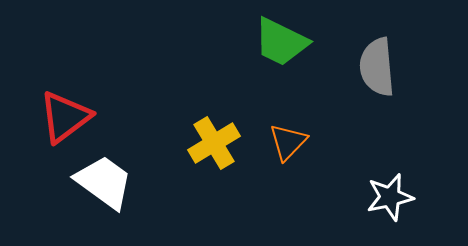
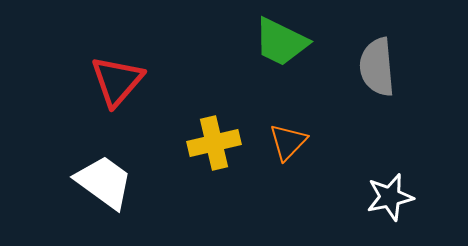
red triangle: moved 52 px right, 36 px up; rotated 12 degrees counterclockwise
yellow cross: rotated 18 degrees clockwise
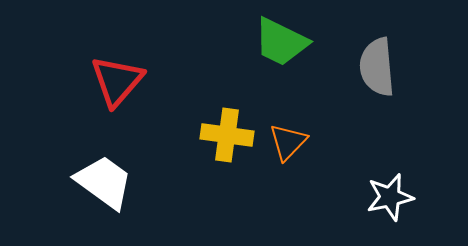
yellow cross: moved 13 px right, 8 px up; rotated 21 degrees clockwise
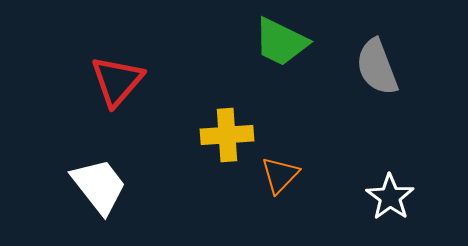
gray semicircle: rotated 16 degrees counterclockwise
yellow cross: rotated 12 degrees counterclockwise
orange triangle: moved 8 px left, 33 px down
white trapezoid: moved 5 px left, 4 px down; rotated 16 degrees clockwise
white star: rotated 24 degrees counterclockwise
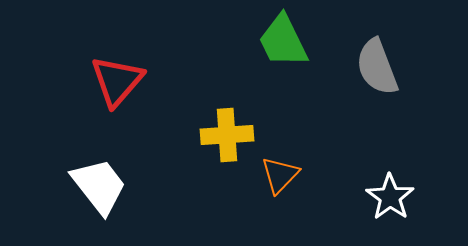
green trapezoid: moved 2 px right, 1 px up; rotated 38 degrees clockwise
